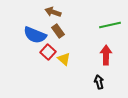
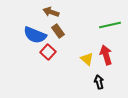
brown arrow: moved 2 px left
red arrow: rotated 18 degrees counterclockwise
yellow triangle: moved 23 px right
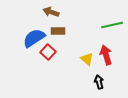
green line: moved 2 px right
brown rectangle: rotated 56 degrees counterclockwise
blue semicircle: moved 1 px left, 3 px down; rotated 125 degrees clockwise
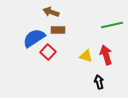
brown rectangle: moved 1 px up
yellow triangle: moved 1 px left, 3 px up; rotated 24 degrees counterclockwise
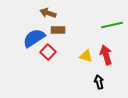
brown arrow: moved 3 px left, 1 px down
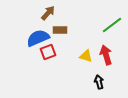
brown arrow: rotated 112 degrees clockwise
green line: rotated 25 degrees counterclockwise
brown rectangle: moved 2 px right
blue semicircle: moved 4 px right; rotated 10 degrees clockwise
red square: rotated 28 degrees clockwise
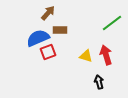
green line: moved 2 px up
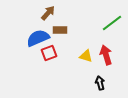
red square: moved 1 px right, 1 px down
black arrow: moved 1 px right, 1 px down
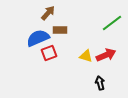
red arrow: rotated 84 degrees clockwise
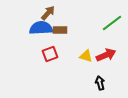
blue semicircle: moved 3 px right, 10 px up; rotated 20 degrees clockwise
red square: moved 1 px right, 1 px down
